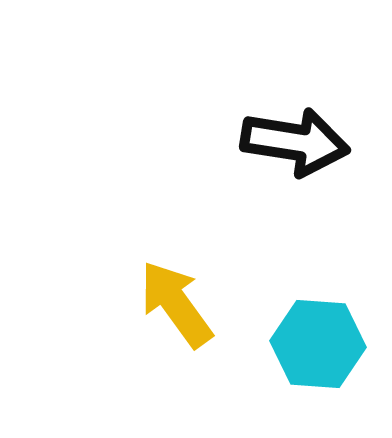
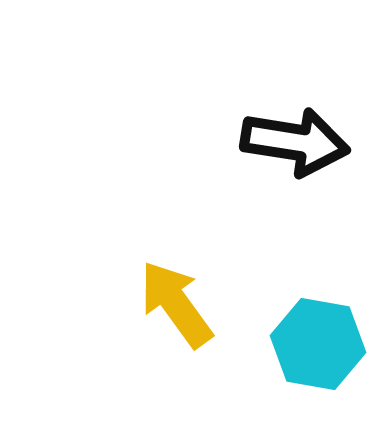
cyan hexagon: rotated 6 degrees clockwise
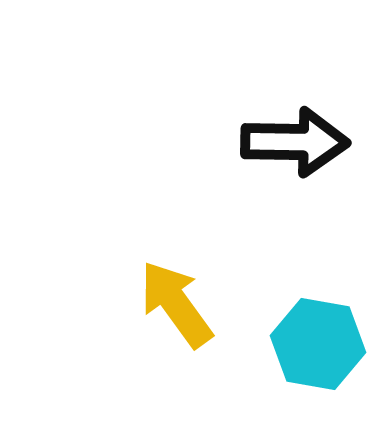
black arrow: rotated 8 degrees counterclockwise
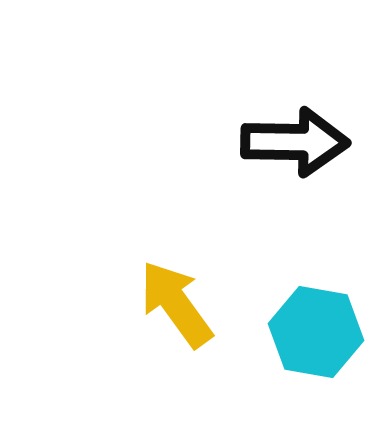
cyan hexagon: moved 2 px left, 12 px up
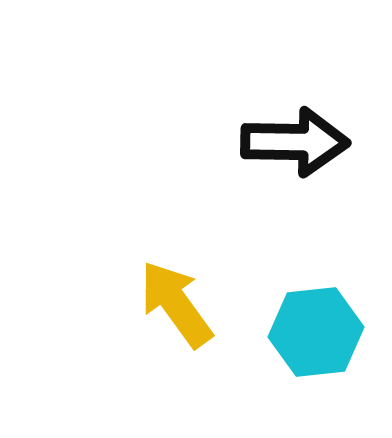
cyan hexagon: rotated 16 degrees counterclockwise
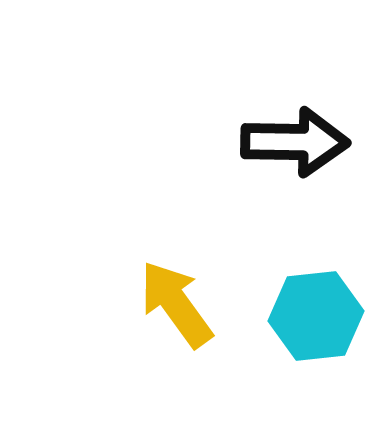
cyan hexagon: moved 16 px up
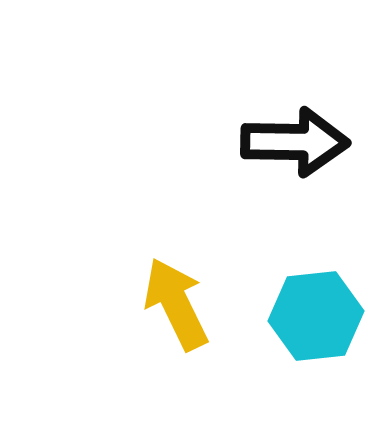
yellow arrow: rotated 10 degrees clockwise
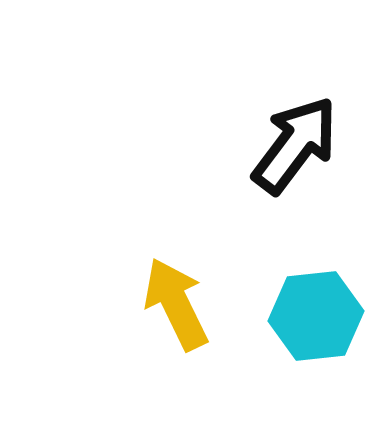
black arrow: moved 3 px down; rotated 54 degrees counterclockwise
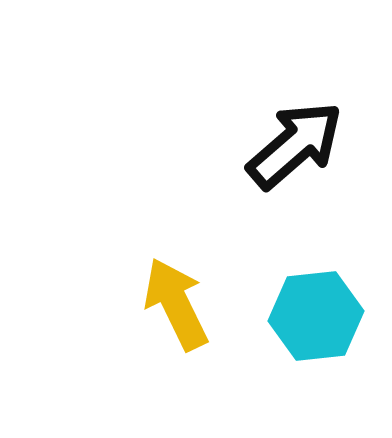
black arrow: rotated 12 degrees clockwise
